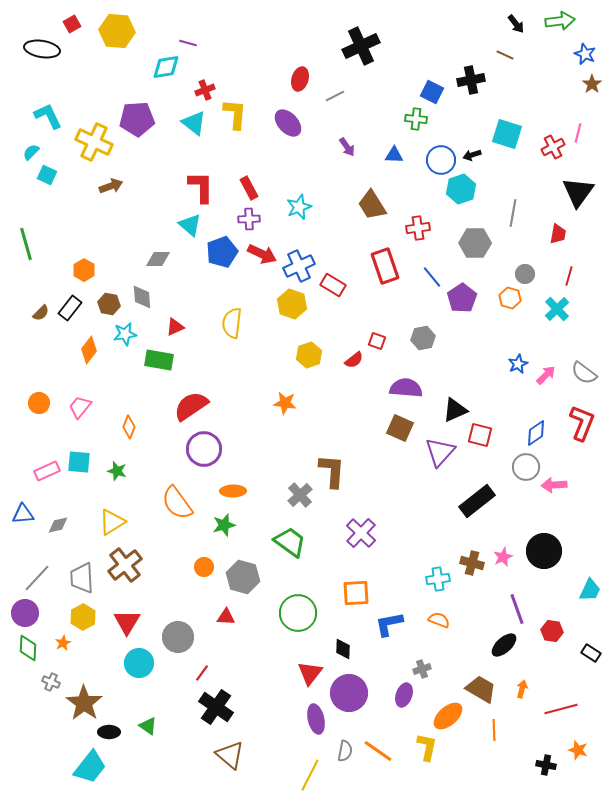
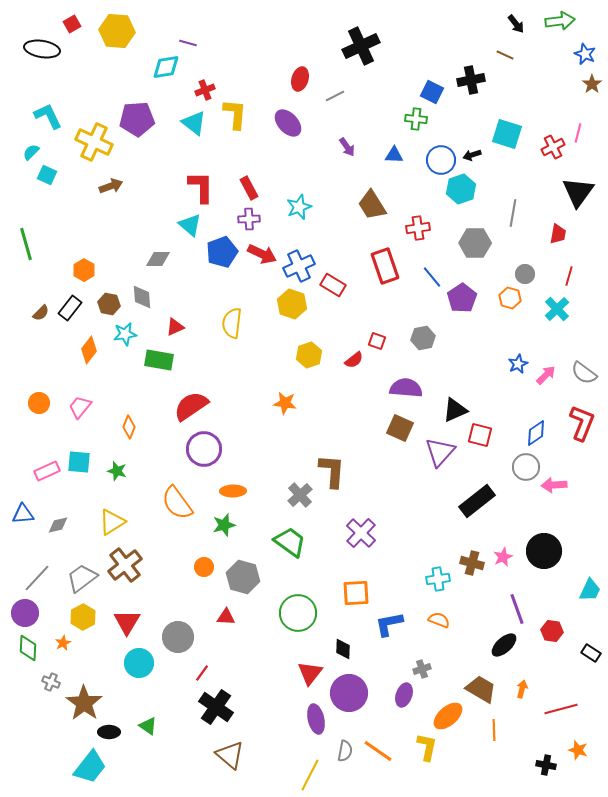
gray trapezoid at (82, 578): rotated 56 degrees clockwise
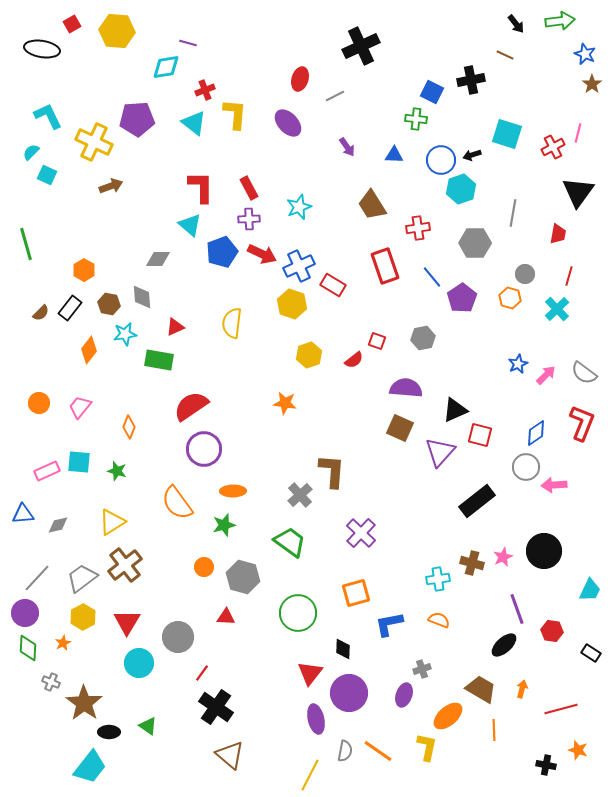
orange square at (356, 593): rotated 12 degrees counterclockwise
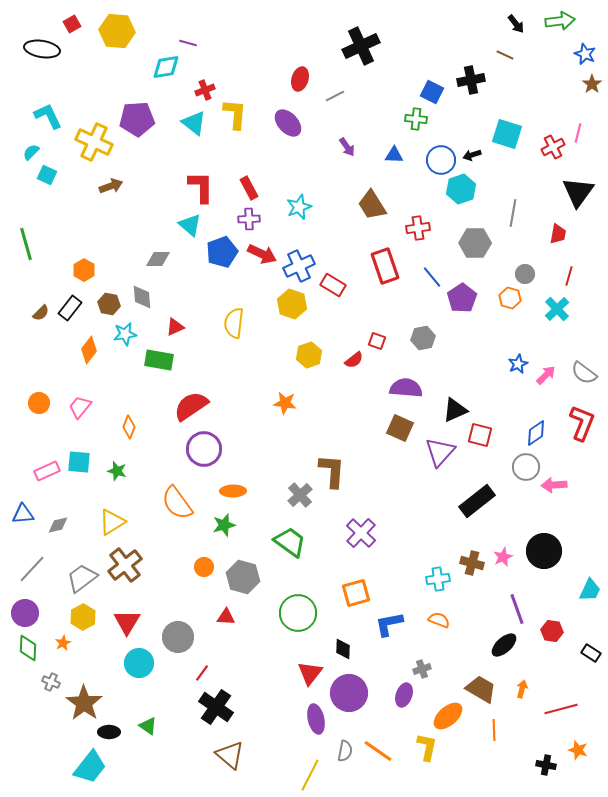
yellow semicircle at (232, 323): moved 2 px right
gray line at (37, 578): moved 5 px left, 9 px up
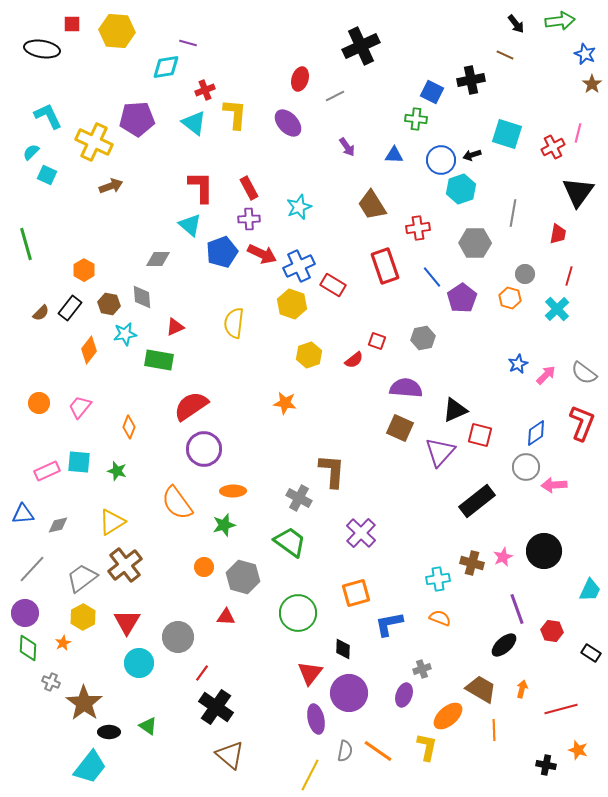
red square at (72, 24): rotated 30 degrees clockwise
gray cross at (300, 495): moved 1 px left, 3 px down; rotated 20 degrees counterclockwise
orange semicircle at (439, 620): moved 1 px right, 2 px up
